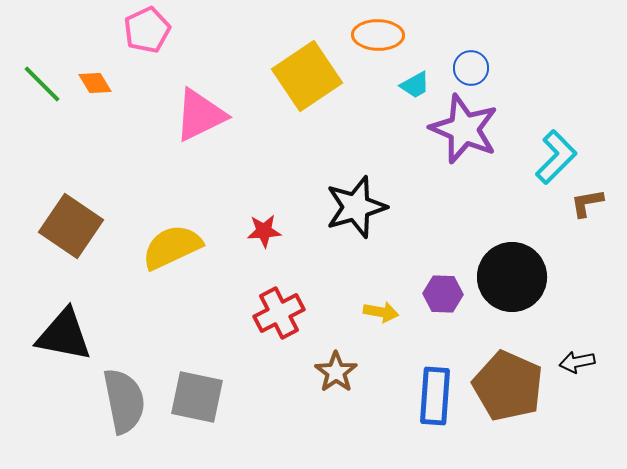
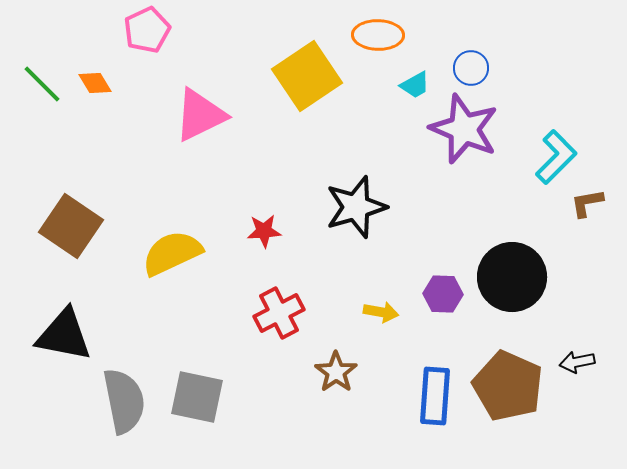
yellow semicircle: moved 6 px down
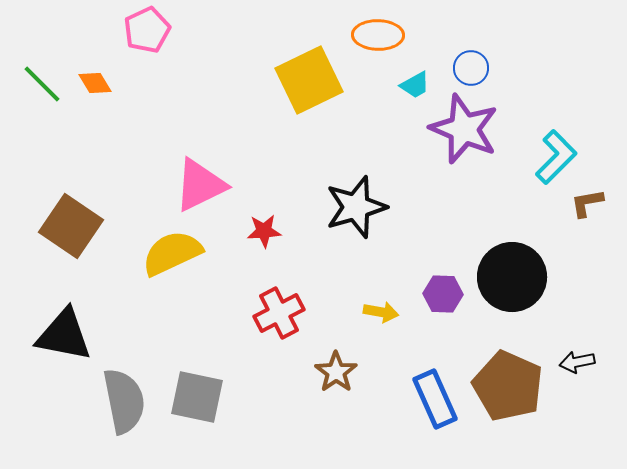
yellow square: moved 2 px right, 4 px down; rotated 8 degrees clockwise
pink triangle: moved 70 px down
blue rectangle: moved 3 px down; rotated 28 degrees counterclockwise
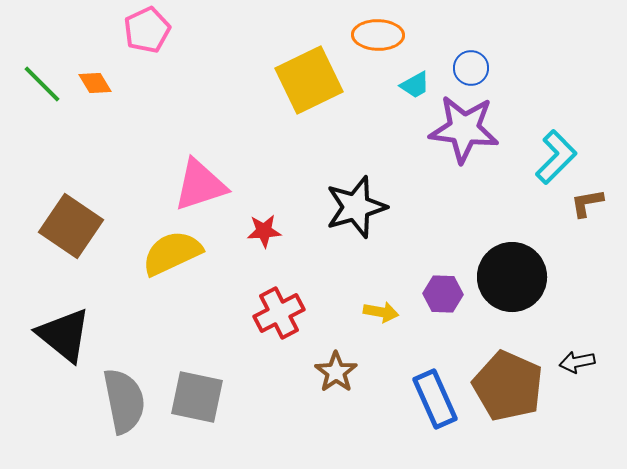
purple star: rotated 16 degrees counterclockwise
pink triangle: rotated 8 degrees clockwise
black triangle: rotated 28 degrees clockwise
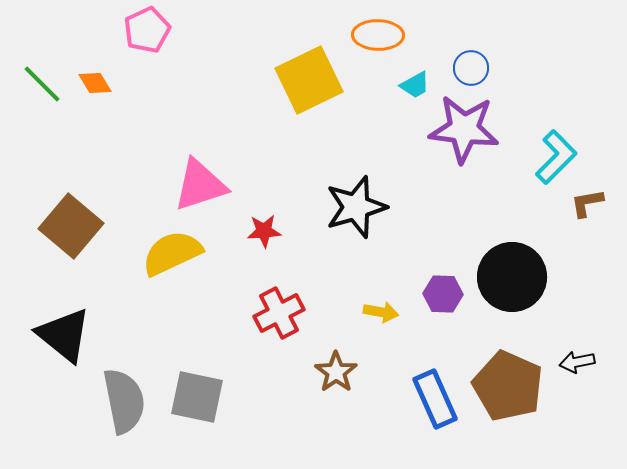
brown square: rotated 6 degrees clockwise
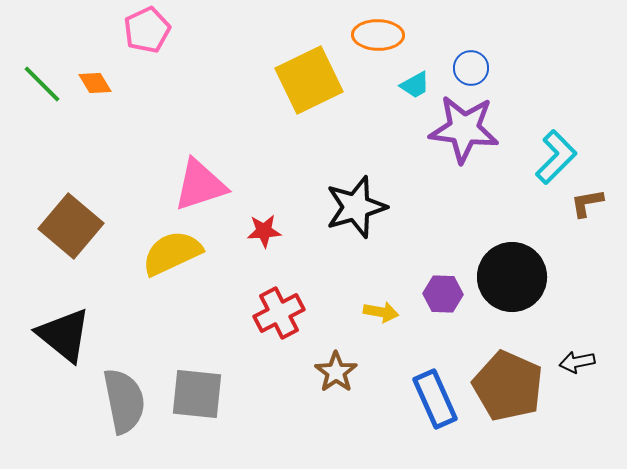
gray square: moved 3 px up; rotated 6 degrees counterclockwise
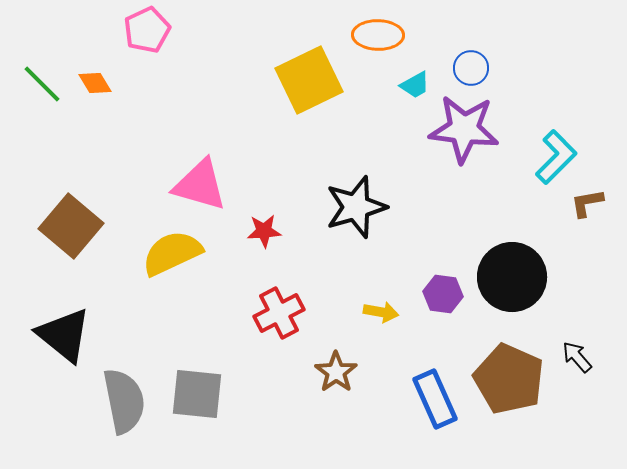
pink triangle: rotated 34 degrees clockwise
purple hexagon: rotated 6 degrees clockwise
black arrow: moved 5 px up; rotated 60 degrees clockwise
brown pentagon: moved 1 px right, 7 px up
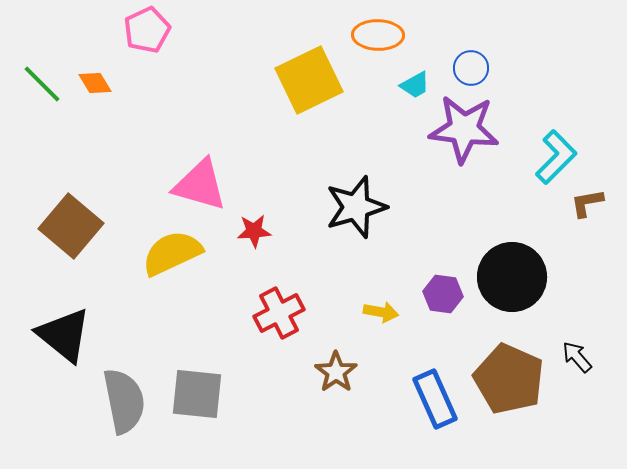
red star: moved 10 px left
